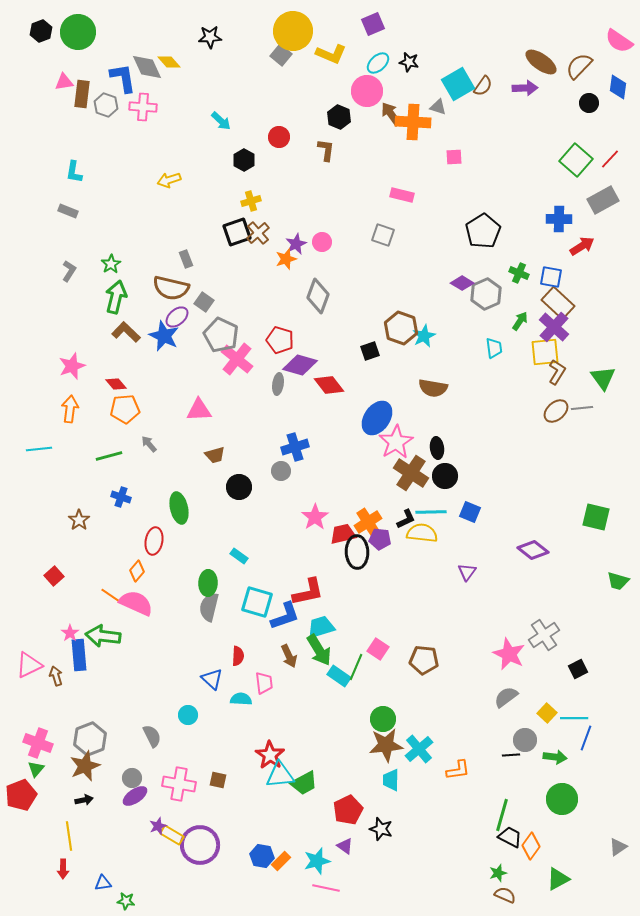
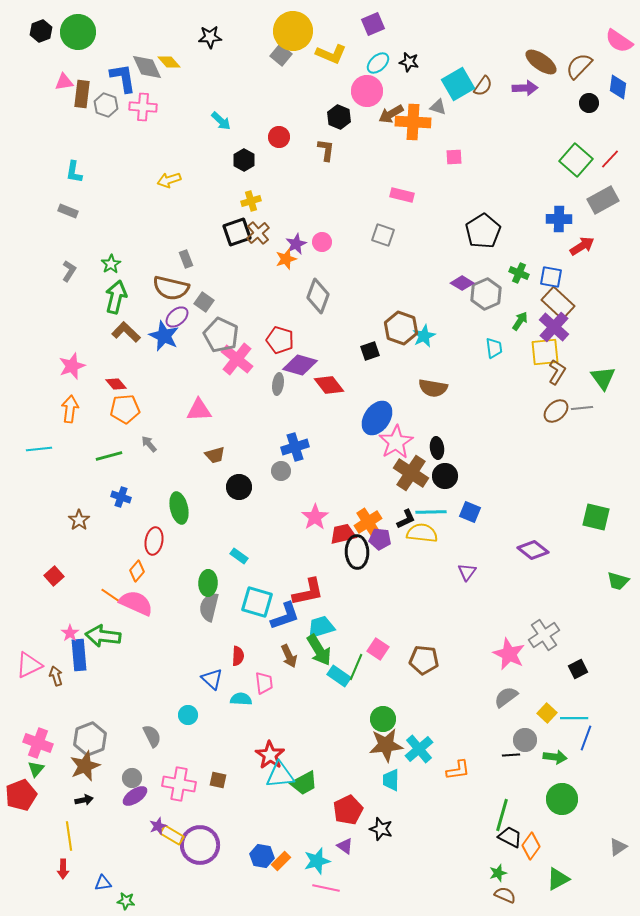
brown arrow at (391, 114): rotated 85 degrees counterclockwise
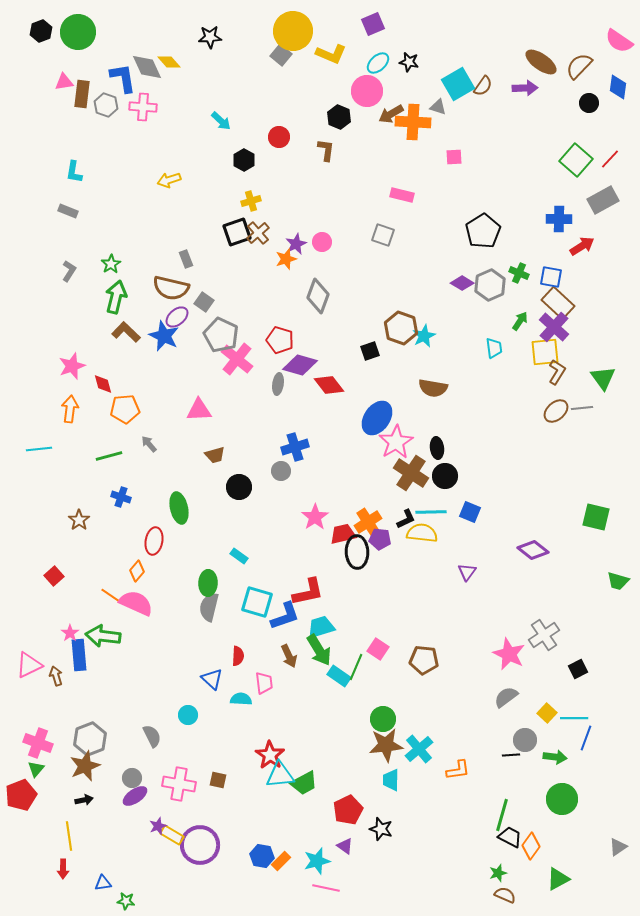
gray hexagon at (486, 294): moved 4 px right, 9 px up
red diamond at (116, 384): moved 13 px left; rotated 25 degrees clockwise
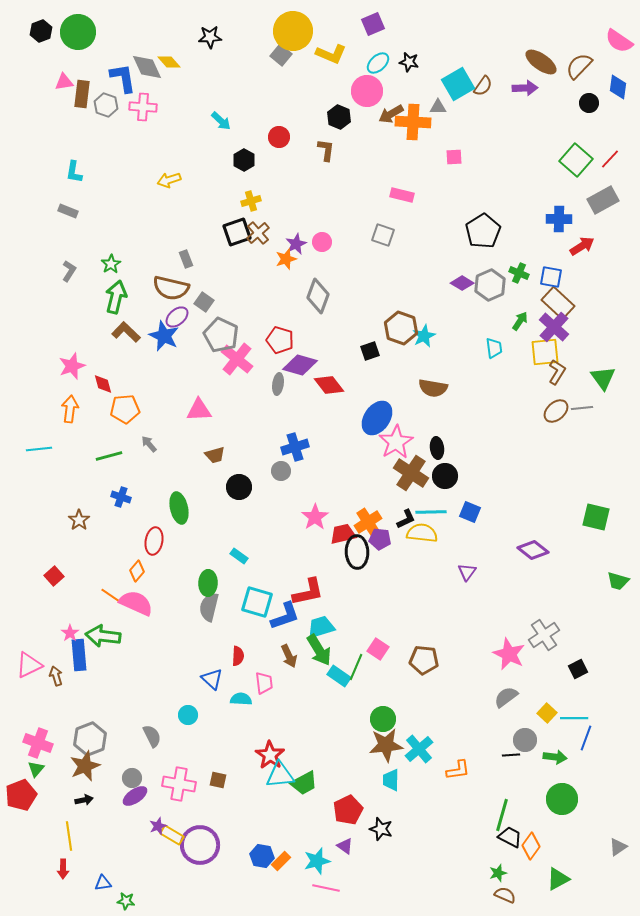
gray triangle at (438, 107): rotated 18 degrees counterclockwise
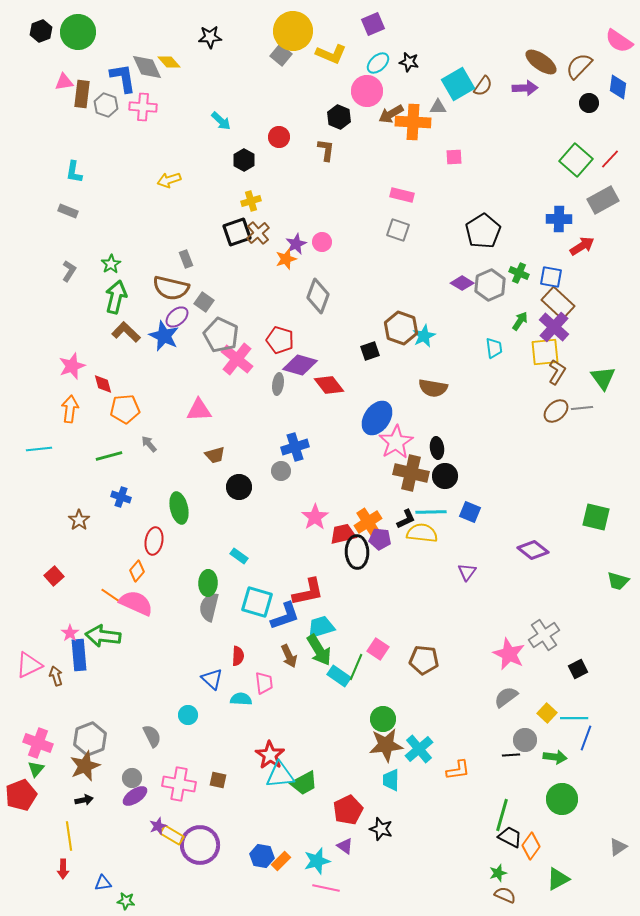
gray square at (383, 235): moved 15 px right, 5 px up
brown cross at (411, 473): rotated 20 degrees counterclockwise
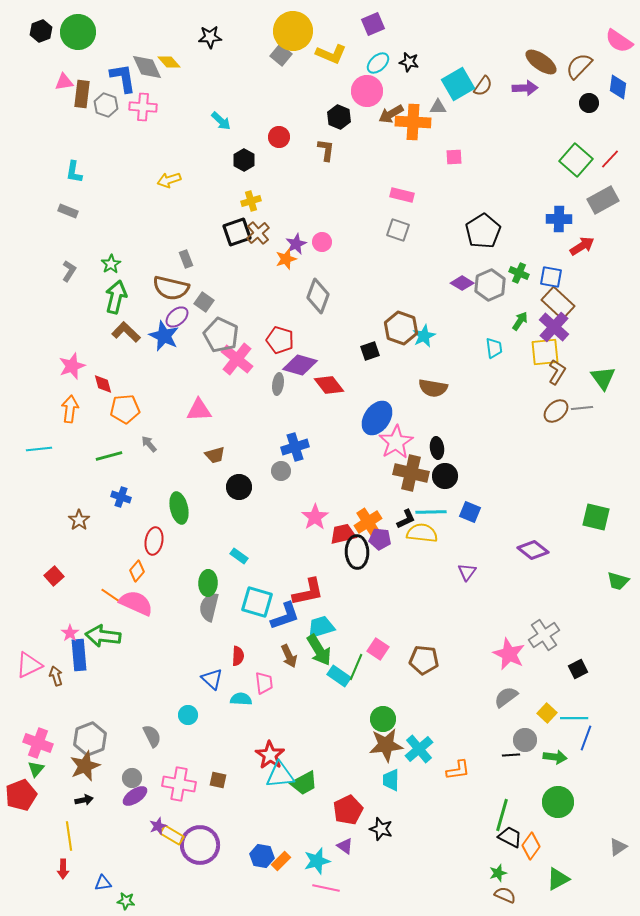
green circle at (562, 799): moved 4 px left, 3 px down
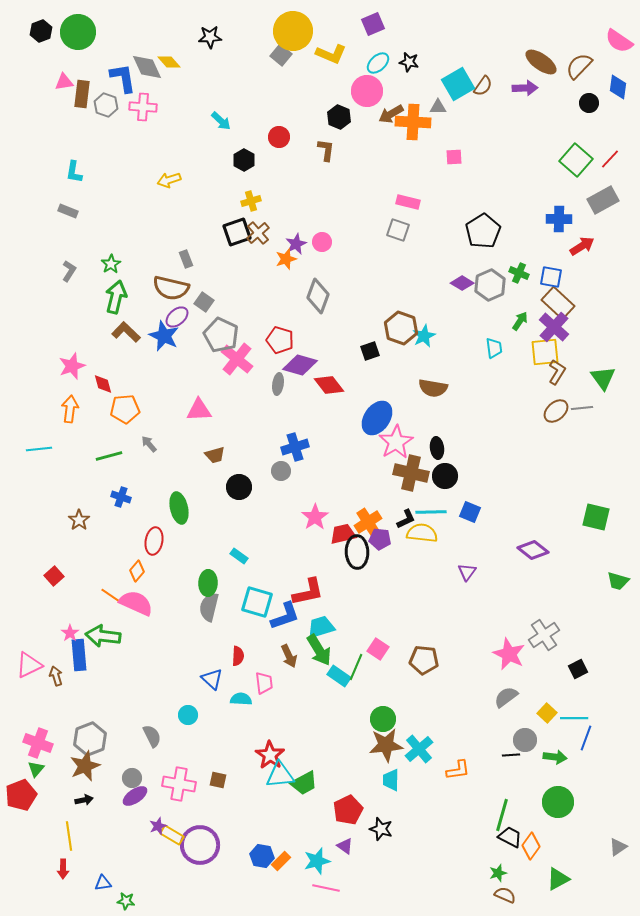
pink rectangle at (402, 195): moved 6 px right, 7 px down
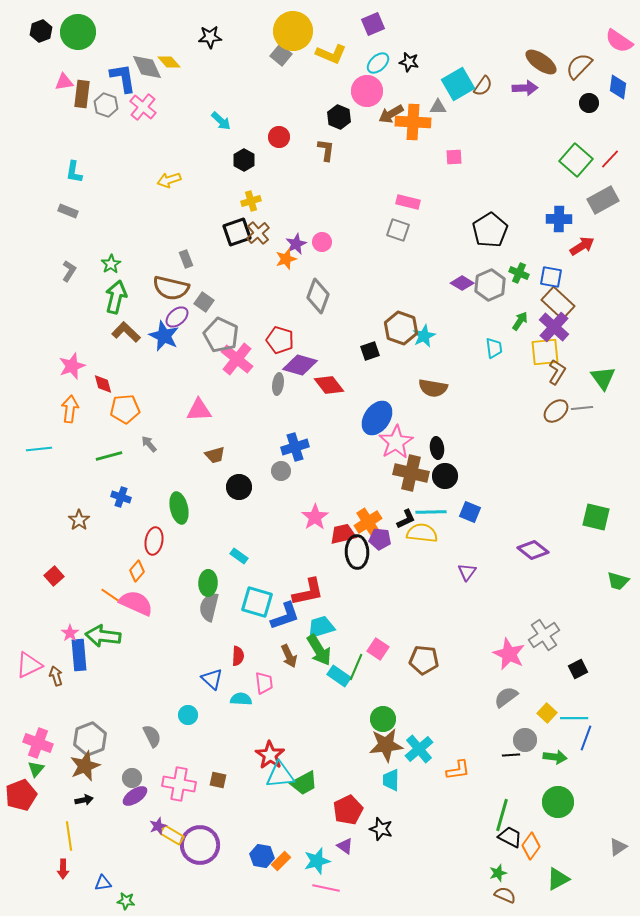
pink cross at (143, 107): rotated 36 degrees clockwise
black pentagon at (483, 231): moved 7 px right, 1 px up
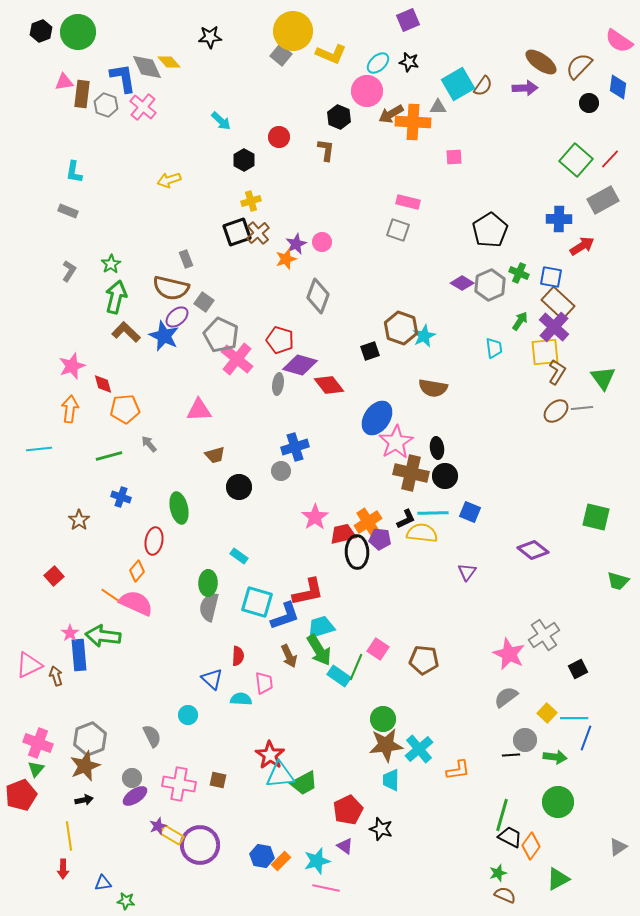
purple square at (373, 24): moved 35 px right, 4 px up
cyan line at (431, 512): moved 2 px right, 1 px down
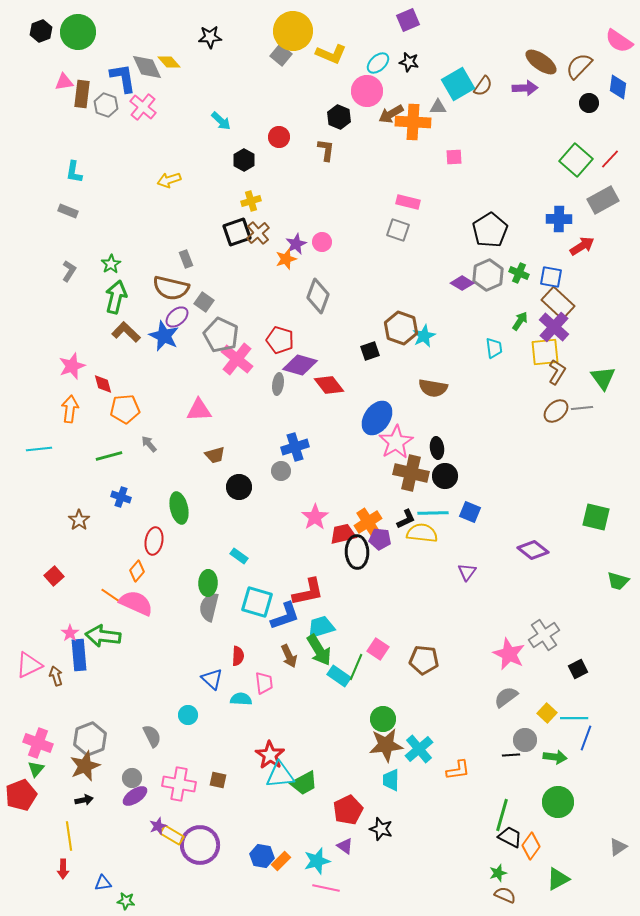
gray hexagon at (490, 285): moved 2 px left, 10 px up
